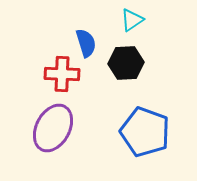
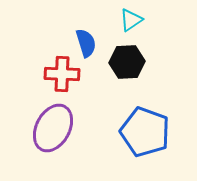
cyan triangle: moved 1 px left
black hexagon: moved 1 px right, 1 px up
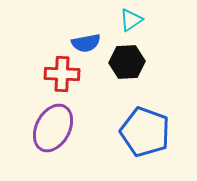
blue semicircle: rotated 96 degrees clockwise
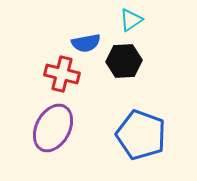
black hexagon: moved 3 px left, 1 px up
red cross: rotated 12 degrees clockwise
blue pentagon: moved 4 px left, 3 px down
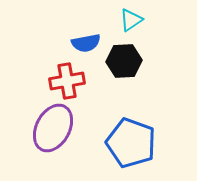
red cross: moved 5 px right, 7 px down; rotated 24 degrees counterclockwise
blue pentagon: moved 10 px left, 8 px down
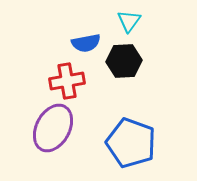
cyan triangle: moved 2 px left, 1 px down; rotated 20 degrees counterclockwise
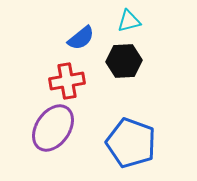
cyan triangle: rotated 40 degrees clockwise
blue semicircle: moved 5 px left, 5 px up; rotated 28 degrees counterclockwise
purple ellipse: rotated 6 degrees clockwise
